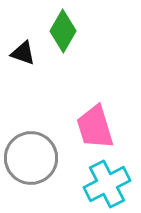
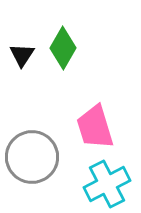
green diamond: moved 17 px down
black triangle: moved 1 px left, 2 px down; rotated 44 degrees clockwise
gray circle: moved 1 px right, 1 px up
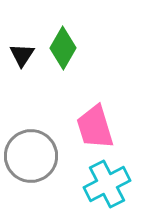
gray circle: moved 1 px left, 1 px up
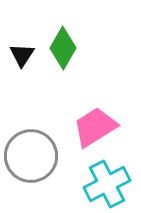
pink trapezoid: rotated 75 degrees clockwise
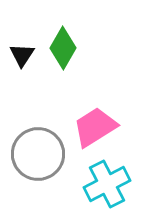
gray circle: moved 7 px right, 2 px up
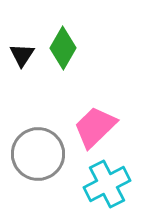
pink trapezoid: rotated 12 degrees counterclockwise
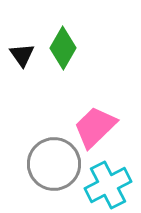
black triangle: rotated 8 degrees counterclockwise
gray circle: moved 16 px right, 10 px down
cyan cross: moved 1 px right, 1 px down
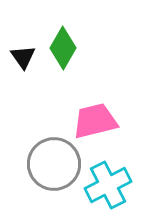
black triangle: moved 1 px right, 2 px down
pink trapezoid: moved 6 px up; rotated 30 degrees clockwise
